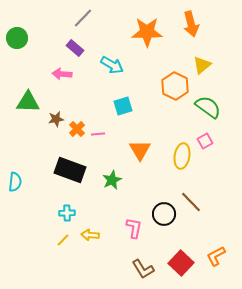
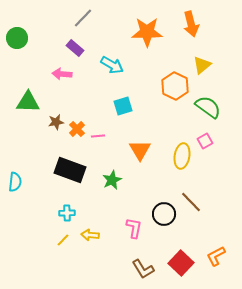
brown star: moved 3 px down
pink line: moved 2 px down
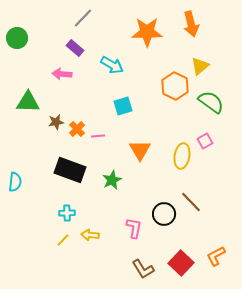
yellow triangle: moved 2 px left, 1 px down
green semicircle: moved 3 px right, 5 px up
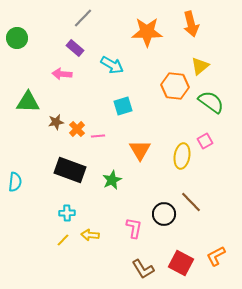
orange hexagon: rotated 20 degrees counterclockwise
red square: rotated 15 degrees counterclockwise
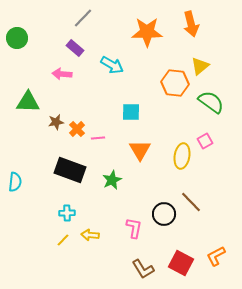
orange hexagon: moved 3 px up
cyan square: moved 8 px right, 6 px down; rotated 18 degrees clockwise
pink line: moved 2 px down
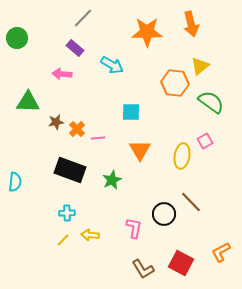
orange L-shape: moved 5 px right, 4 px up
